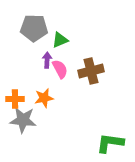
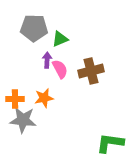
green triangle: moved 1 px up
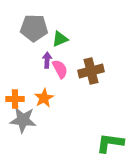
orange star: rotated 18 degrees counterclockwise
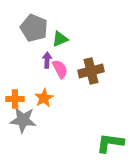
gray pentagon: rotated 20 degrees clockwise
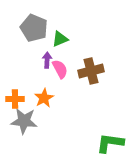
gray star: moved 1 px right, 1 px down
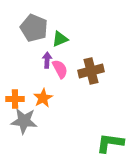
orange star: moved 1 px left
